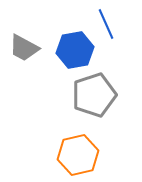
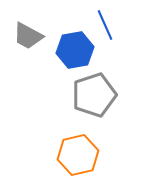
blue line: moved 1 px left, 1 px down
gray trapezoid: moved 4 px right, 12 px up
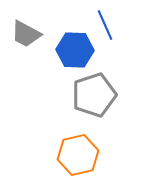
gray trapezoid: moved 2 px left, 2 px up
blue hexagon: rotated 12 degrees clockwise
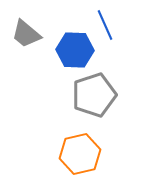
gray trapezoid: rotated 12 degrees clockwise
orange hexagon: moved 2 px right, 1 px up
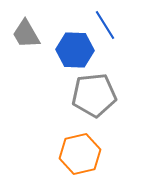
blue line: rotated 8 degrees counterclockwise
gray trapezoid: rotated 20 degrees clockwise
gray pentagon: rotated 12 degrees clockwise
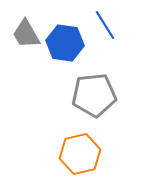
blue hexagon: moved 10 px left, 7 px up; rotated 6 degrees clockwise
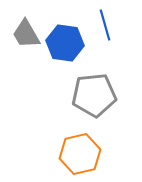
blue line: rotated 16 degrees clockwise
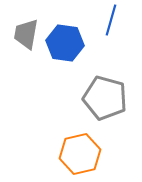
blue line: moved 6 px right, 5 px up; rotated 32 degrees clockwise
gray trapezoid: rotated 40 degrees clockwise
gray pentagon: moved 11 px right, 3 px down; rotated 21 degrees clockwise
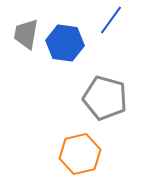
blue line: rotated 20 degrees clockwise
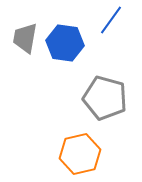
gray trapezoid: moved 1 px left, 4 px down
